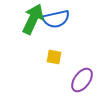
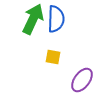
blue semicircle: rotated 76 degrees counterclockwise
yellow square: moved 1 px left
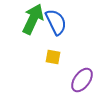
blue semicircle: moved 3 px down; rotated 28 degrees counterclockwise
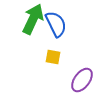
blue semicircle: moved 2 px down
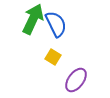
yellow square: rotated 21 degrees clockwise
purple ellipse: moved 6 px left
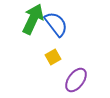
blue semicircle: rotated 12 degrees counterclockwise
yellow square: rotated 28 degrees clockwise
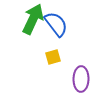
yellow square: rotated 14 degrees clockwise
purple ellipse: moved 5 px right, 1 px up; rotated 35 degrees counterclockwise
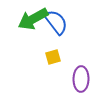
green arrow: rotated 144 degrees counterclockwise
blue semicircle: moved 2 px up
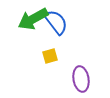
yellow square: moved 3 px left, 1 px up
purple ellipse: rotated 10 degrees counterclockwise
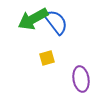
yellow square: moved 3 px left, 2 px down
